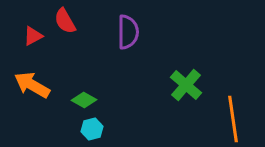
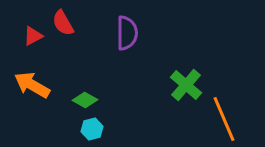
red semicircle: moved 2 px left, 2 px down
purple semicircle: moved 1 px left, 1 px down
green diamond: moved 1 px right
orange line: moved 9 px left; rotated 15 degrees counterclockwise
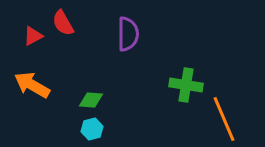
purple semicircle: moved 1 px right, 1 px down
green cross: rotated 32 degrees counterclockwise
green diamond: moved 6 px right; rotated 25 degrees counterclockwise
